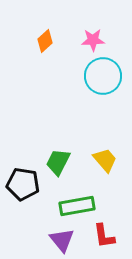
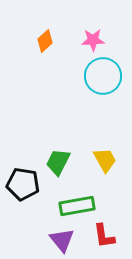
yellow trapezoid: rotated 12 degrees clockwise
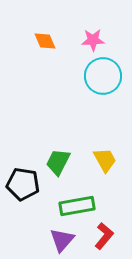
orange diamond: rotated 70 degrees counterclockwise
red L-shape: rotated 132 degrees counterclockwise
purple triangle: rotated 20 degrees clockwise
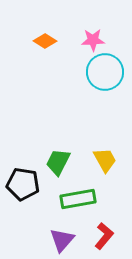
orange diamond: rotated 35 degrees counterclockwise
cyan circle: moved 2 px right, 4 px up
green rectangle: moved 1 px right, 7 px up
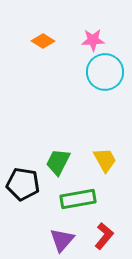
orange diamond: moved 2 px left
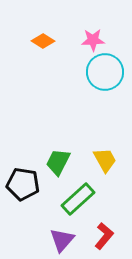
green rectangle: rotated 32 degrees counterclockwise
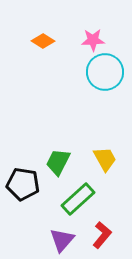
yellow trapezoid: moved 1 px up
red L-shape: moved 2 px left, 1 px up
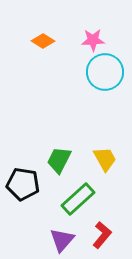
green trapezoid: moved 1 px right, 2 px up
